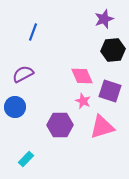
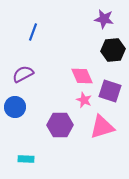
purple star: rotated 30 degrees clockwise
pink star: moved 1 px right, 1 px up
cyan rectangle: rotated 49 degrees clockwise
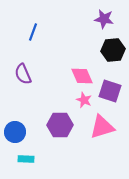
purple semicircle: rotated 85 degrees counterclockwise
blue circle: moved 25 px down
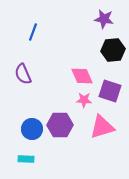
pink star: rotated 21 degrees counterclockwise
blue circle: moved 17 px right, 3 px up
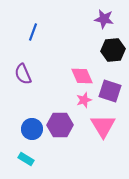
pink star: rotated 21 degrees counterclockwise
pink triangle: moved 1 px right, 1 px up; rotated 44 degrees counterclockwise
cyan rectangle: rotated 28 degrees clockwise
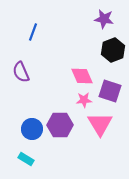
black hexagon: rotated 15 degrees counterclockwise
purple semicircle: moved 2 px left, 2 px up
pink star: rotated 14 degrees clockwise
pink triangle: moved 3 px left, 2 px up
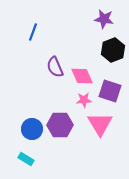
purple semicircle: moved 34 px right, 5 px up
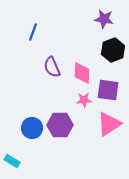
purple semicircle: moved 3 px left
pink diamond: moved 3 px up; rotated 25 degrees clockwise
purple square: moved 2 px left, 1 px up; rotated 10 degrees counterclockwise
pink triangle: moved 9 px right; rotated 28 degrees clockwise
blue circle: moved 1 px up
cyan rectangle: moved 14 px left, 2 px down
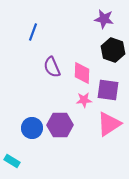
black hexagon: rotated 20 degrees counterclockwise
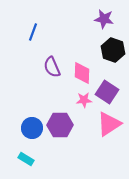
purple square: moved 1 px left, 2 px down; rotated 25 degrees clockwise
cyan rectangle: moved 14 px right, 2 px up
